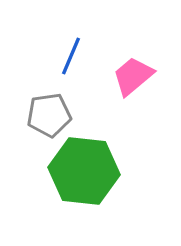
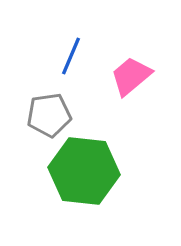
pink trapezoid: moved 2 px left
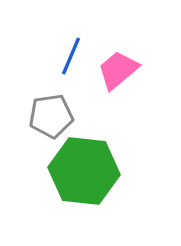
pink trapezoid: moved 13 px left, 6 px up
gray pentagon: moved 2 px right, 1 px down
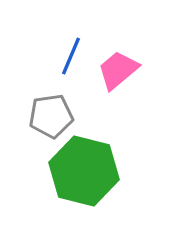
green hexagon: rotated 8 degrees clockwise
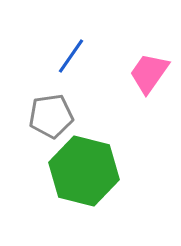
blue line: rotated 12 degrees clockwise
pink trapezoid: moved 31 px right, 3 px down; rotated 15 degrees counterclockwise
